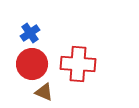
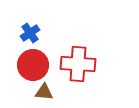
red circle: moved 1 px right, 1 px down
brown triangle: rotated 18 degrees counterclockwise
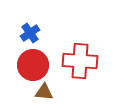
red cross: moved 2 px right, 3 px up
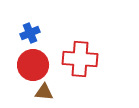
blue cross: rotated 12 degrees clockwise
red cross: moved 2 px up
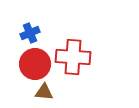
red cross: moved 7 px left, 2 px up
red circle: moved 2 px right, 1 px up
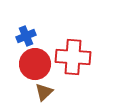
blue cross: moved 4 px left, 3 px down
brown triangle: rotated 48 degrees counterclockwise
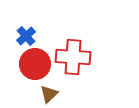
blue cross: rotated 18 degrees counterclockwise
brown triangle: moved 5 px right, 2 px down
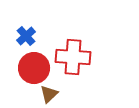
red circle: moved 1 px left, 4 px down
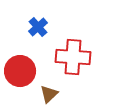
blue cross: moved 12 px right, 9 px up
red circle: moved 14 px left, 3 px down
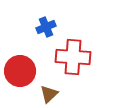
blue cross: moved 8 px right; rotated 18 degrees clockwise
